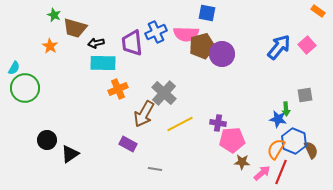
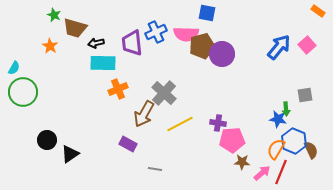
green circle: moved 2 px left, 4 px down
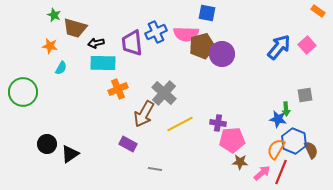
orange star: rotated 21 degrees counterclockwise
cyan semicircle: moved 47 px right
black circle: moved 4 px down
brown star: moved 2 px left
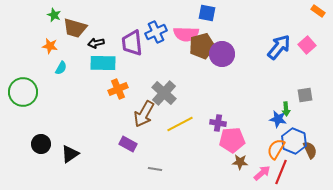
black circle: moved 6 px left
brown semicircle: moved 1 px left
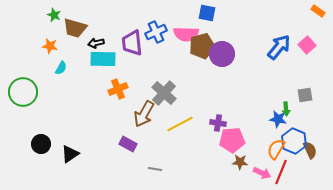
cyan rectangle: moved 4 px up
pink arrow: rotated 66 degrees clockwise
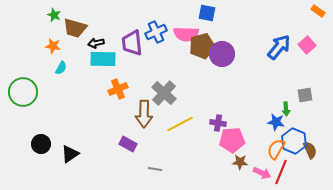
orange star: moved 3 px right
brown arrow: rotated 28 degrees counterclockwise
blue star: moved 2 px left, 3 px down
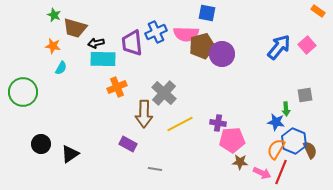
orange cross: moved 1 px left, 2 px up
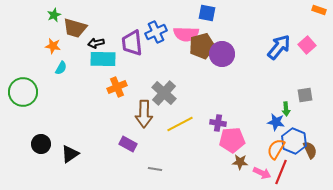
orange rectangle: moved 1 px right, 1 px up; rotated 16 degrees counterclockwise
green star: rotated 24 degrees clockwise
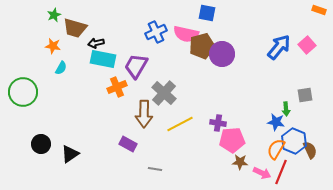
pink semicircle: rotated 10 degrees clockwise
purple trapezoid: moved 4 px right, 23 px down; rotated 36 degrees clockwise
cyan rectangle: rotated 10 degrees clockwise
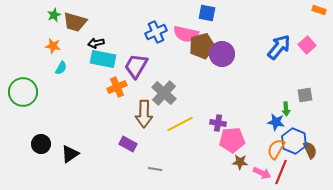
brown trapezoid: moved 6 px up
